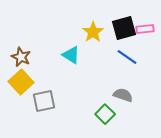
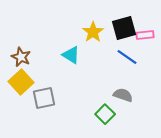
pink rectangle: moved 6 px down
gray square: moved 3 px up
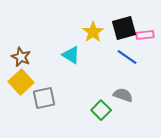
green square: moved 4 px left, 4 px up
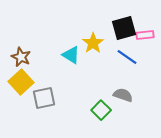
yellow star: moved 11 px down
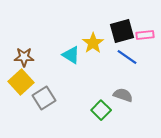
black square: moved 2 px left, 3 px down
brown star: moved 3 px right; rotated 24 degrees counterclockwise
gray square: rotated 20 degrees counterclockwise
